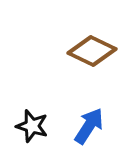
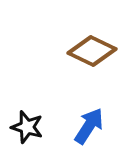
black star: moved 5 px left, 1 px down
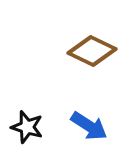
blue arrow: rotated 90 degrees clockwise
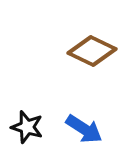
blue arrow: moved 5 px left, 3 px down
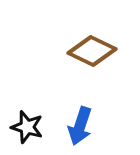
blue arrow: moved 4 px left, 3 px up; rotated 75 degrees clockwise
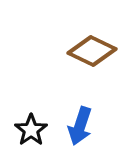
black star: moved 4 px right, 3 px down; rotated 20 degrees clockwise
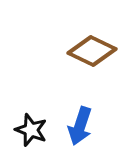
black star: rotated 16 degrees counterclockwise
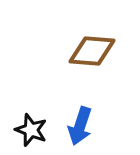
brown diamond: rotated 21 degrees counterclockwise
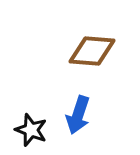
blue arrow: moved 2 px left, 11 px up
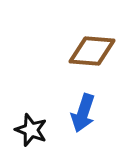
blue arrow: moved 5 px right, 2 px up
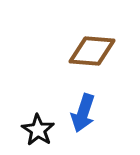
black star: moved 7 px right; rotated 12 degrees clockwise
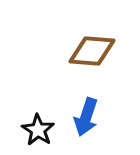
blue arrow: moved 3 px right, 4 px down
